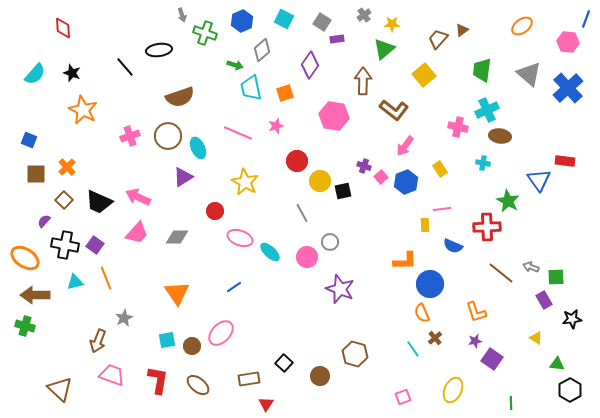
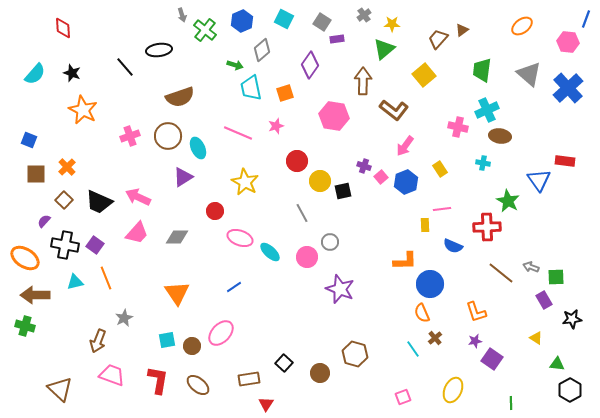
green cross at (205, 33): moved 3 px up; rotated 20 degrees clockwise
brown circle at (320, 376): moved 3 px up
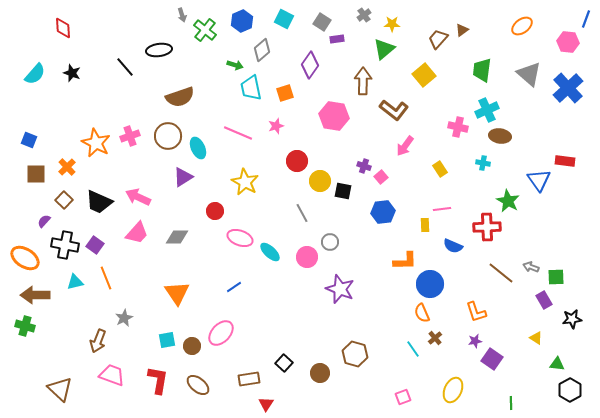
orange star at (83, 110): moved 13 px right, 33 px down
blue hexagon at (406, 182): moved 23 px left, 30 px down; rotated 15 degrees clockwise
black square at (343, 191): rotated 24 degrees clockwise
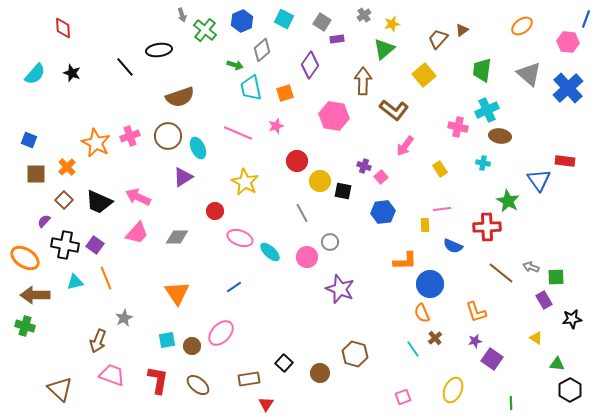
yellow star at (392, 24): rotated 14 degrees counterclockwise
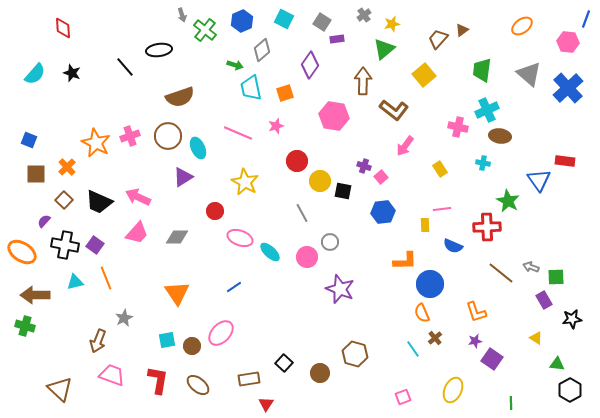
orange ellipse at (25, 258): moved 3 px left, 6 px up
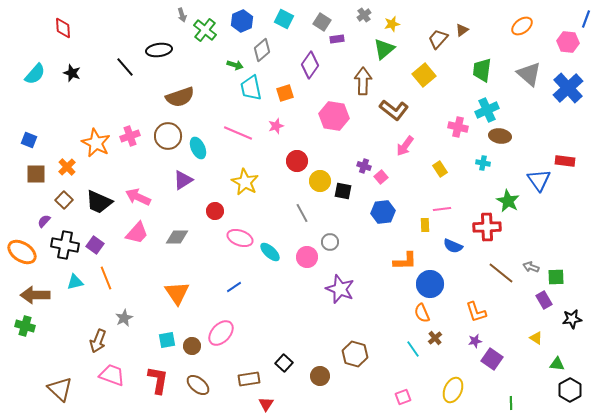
purple triangle at (183, 177): moved 3 px down
brown circle at (320, 373): moved 3 px down
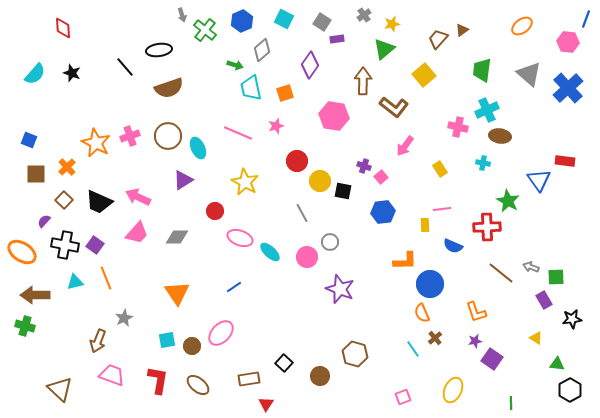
brown semicircle at (180, 97): moved 11 px left, 9 px up
brown L-shape at (394, 110): moved 3 px up
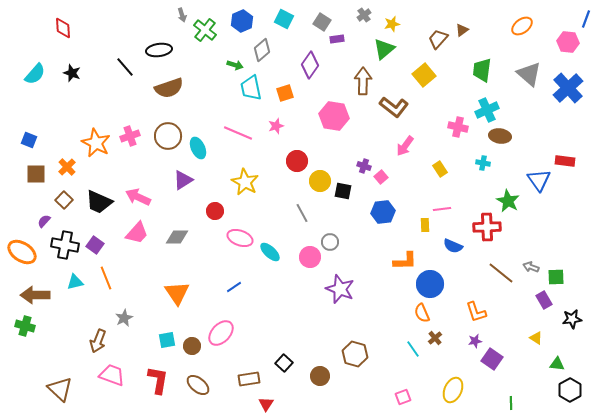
pink circle at (307, 257): moved 3 px right
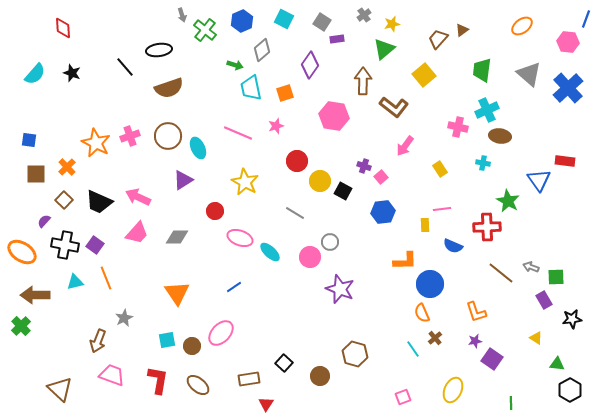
blue square at (29, 140): rotated 14 degrees counterclockwise
black square at (343, 191): rotated 18 degrees clockwise
gray line at (302, 213): moved 7 px left; rotated 30 degrees counterclockwise
green cross at (25, 326): moved 4 px left; rotated 30 degrees clockwise
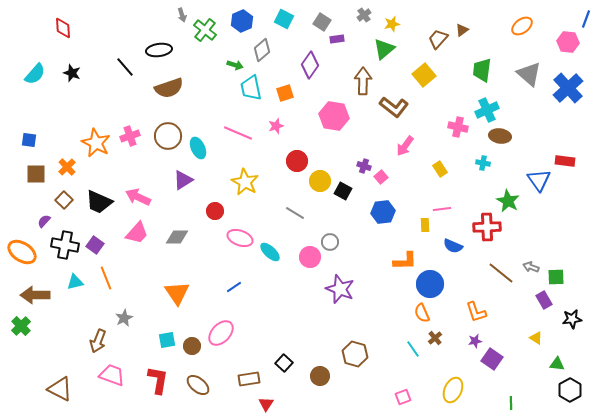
brown triangle at (60, 389): rotated 16 degrees counterclockwise
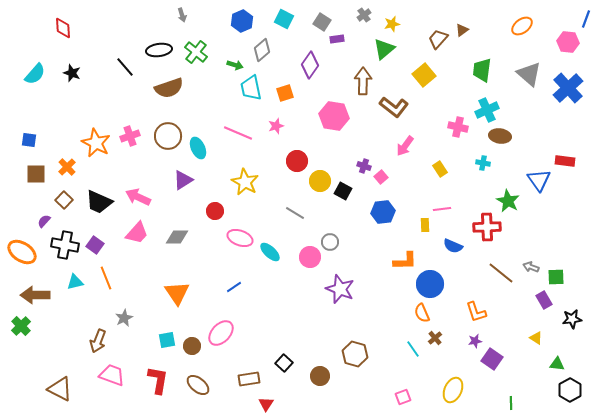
green cross at (205, 30): moved 9 px left, 22 px down
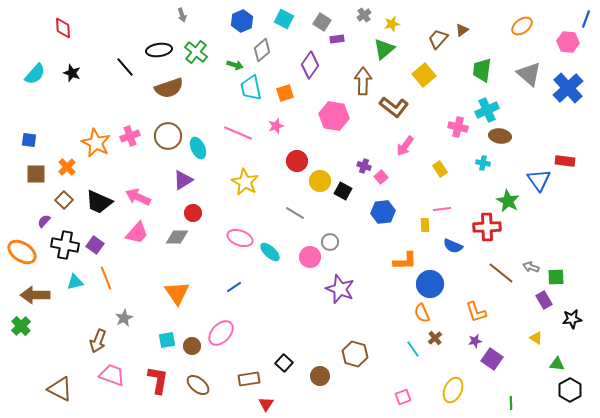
red circle at (215, 211): moved 22 px left, 2 px down
